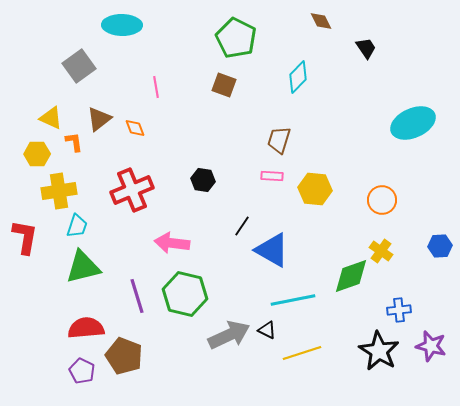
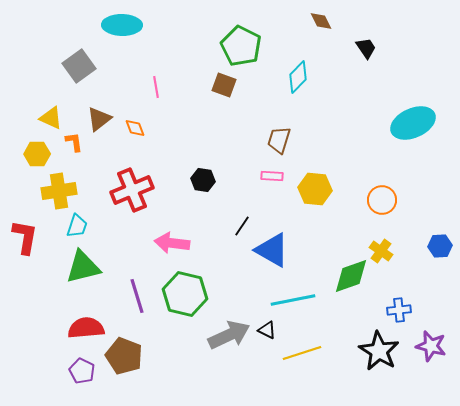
green pentagon at (236, 38): moved 5 px right, 8 px down
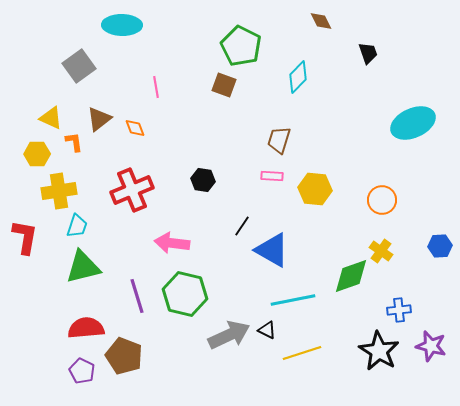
black trapezoid at (366, 48): moved 2 px right, 5 px down; rotated 15 degrees clockwise
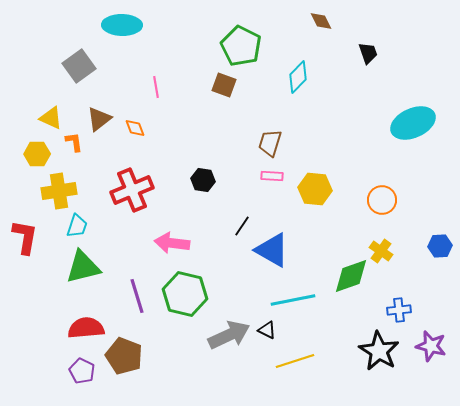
brown trapezoid at (279, 140): moved 9 px left, 3 px down
yellow line at (302, 353): moved 7 px left, 8 px down
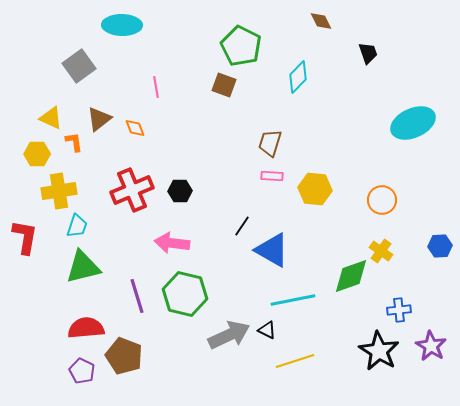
black hexagon at (203, 180): moved 23 px left, 11 px down; rotated 10 degrees counterclockwise
purple star at (431, 346): rotated 16 degrees clockwise
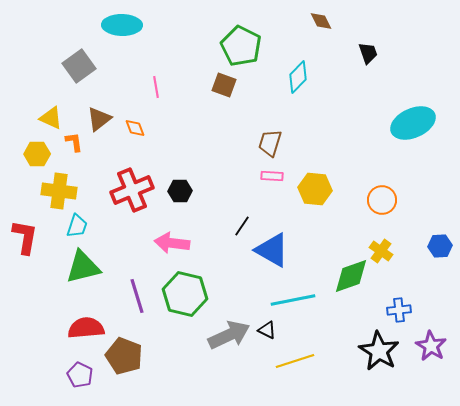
yellow cross at (59, 191): rotated 16 degrees clockwise
purple pentagon at (82, 371): moved 2 px left, 4 px down
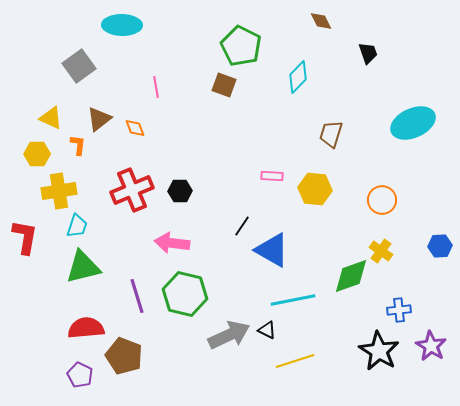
orange L-shape at (74, 142): moved 4 px right, 3 px down; rotated 15 degrees clockwise
brown trapezoid at (270, 143): moved 61 px right, 9 px up
yellow cross at (59, 191): rotated 16 degrees counterclockwise
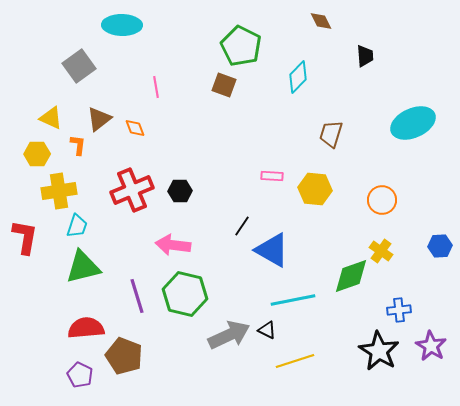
black trapezoid at (368, 53): moved 3 px left, 3 px down; rotated 15 degrees clockwise
pink arrow at (172, 243): moved 1 px right, 2 px down
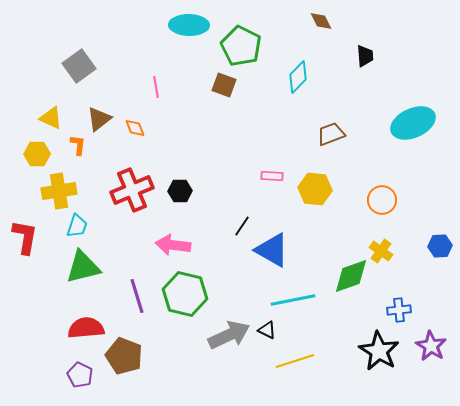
cyan ellipse at (122, 25): moved 67 px right
brown trapezoid at (331, 134): rotated 52 degrees clockwise
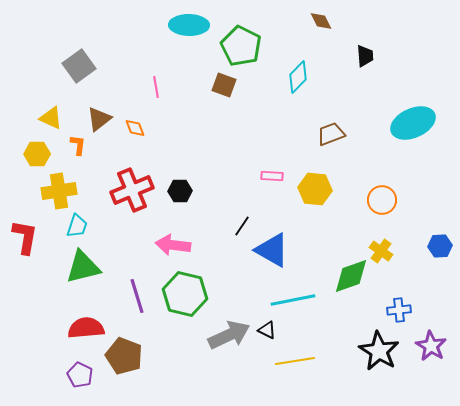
yellow line at (295, 361): rotated 9 degrees clockwise
